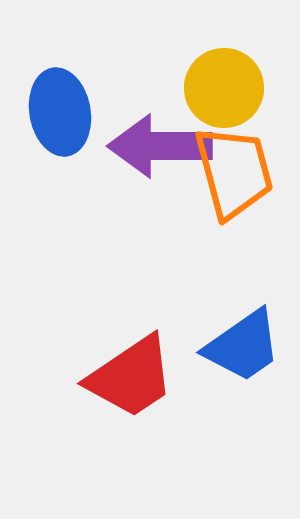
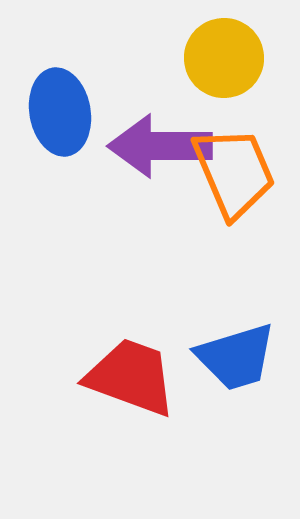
yellow circle: moved 30 px up
orange trapezoid: rotated 8 degrees counterclockwise
blue trapezoid: moved 7 px left, 11 px down; rotated 18 degrees clockwise
red trapezoid: rotated 126 degrees counterclockwise
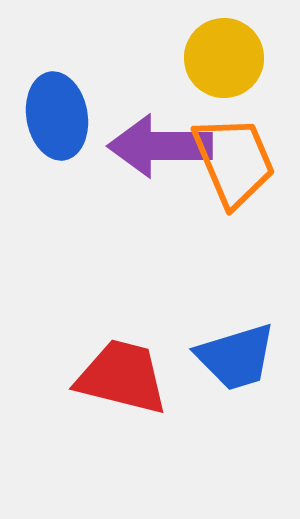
blue ellipse: moved 3 px left, 4 px down
orange trapezoid: moved 11 px up
red trapezoid: moved 9 px left; rotated 6 degrees counterclockwise
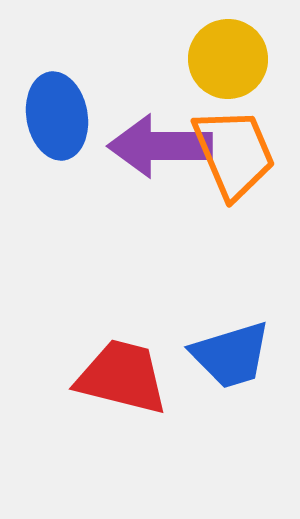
yellow circle: moved 4 px right, 1 px down
orange trapezoid: moved 8 px up
blue trapezoid: moved 5 px left, 2 px up
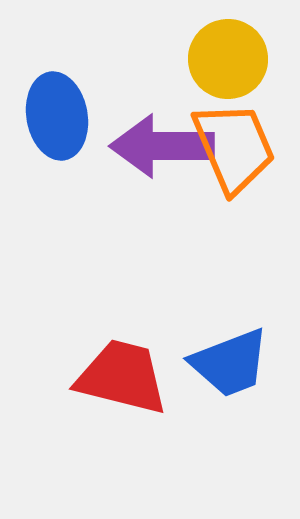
purple arrow: moved 2 px right
orange trapezoid: moved 6 px up
blue trapezoid: moved 1 px left, 8 px down; rotated 4 degrees counterclockwise
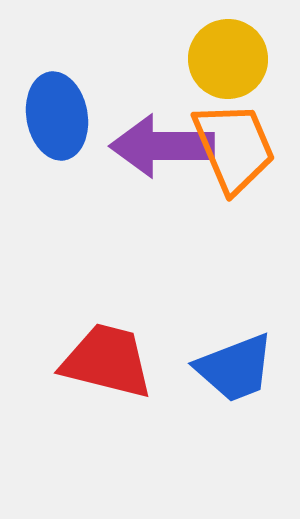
blue trapezoid: moved 5 px right, 5 px down
red trapezoid: moved 15 px left, 16 px up
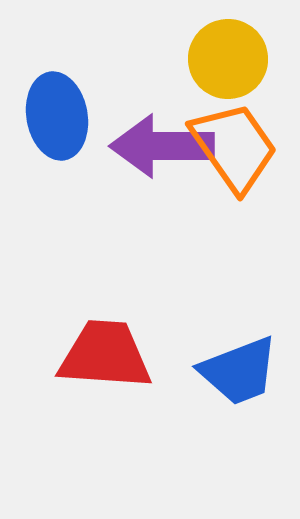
orange trapezoid: rotated 12 degrees counterclockwise
red trapezoid: moved 2 px left, 6 px up; rotated 10 degrees counterclockwise
blue trapezoid: moved 4 px right, 3 px down
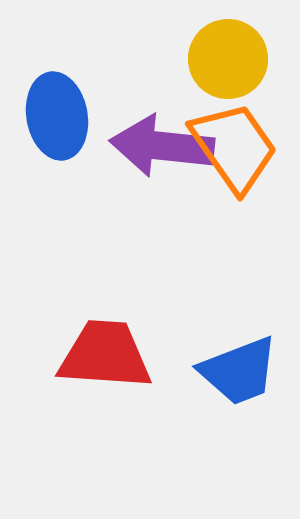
purple arrow: rotated 6 degrees clockwise
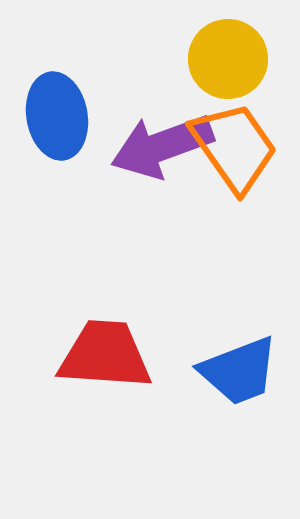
purple arrow: rotated 26 degrees counterclockwise
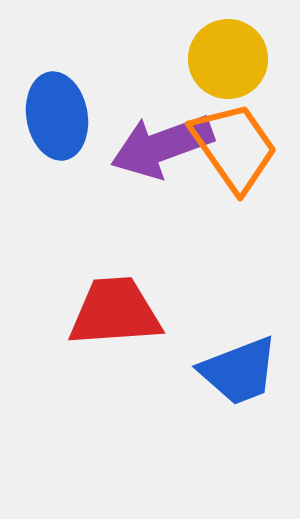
red trapezoid: moved 10 px right, 43 px up; rotated 8 degrees counterclockwise
